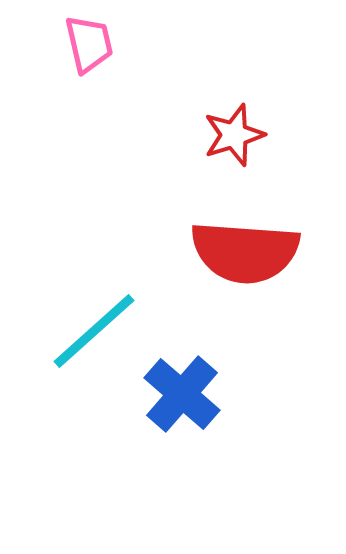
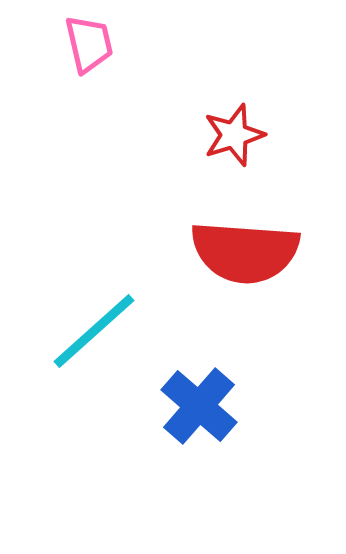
blue cross: moved 17 px right, 12 px down
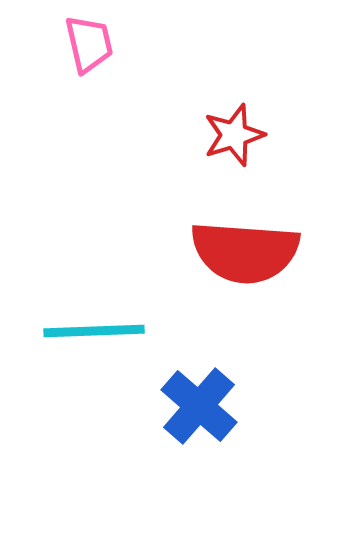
cyan line: rotated 40 degrees clockwise
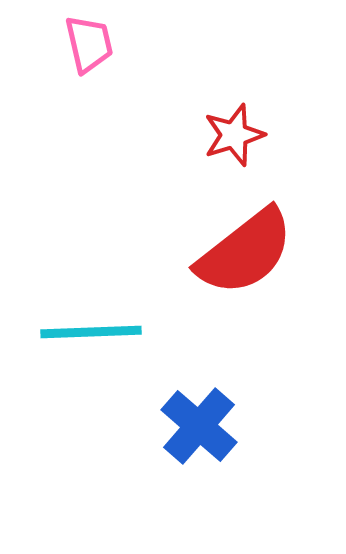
red semicircle: rotated 42 degrees counterclockwise
cyan line: moved 3 px left, 1 px down
blue cross: moved 20 px down
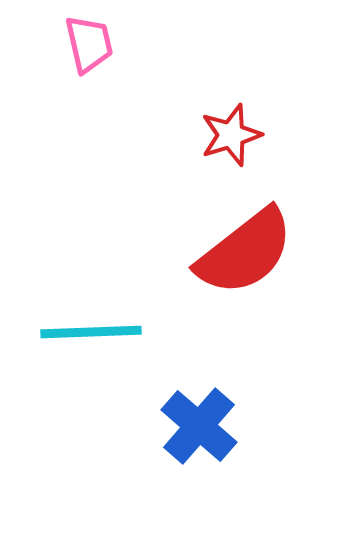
red star: moved 3 px left
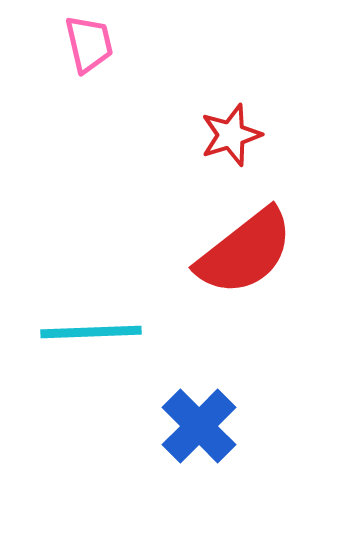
blue cross: rotated 4 degrees clockwise
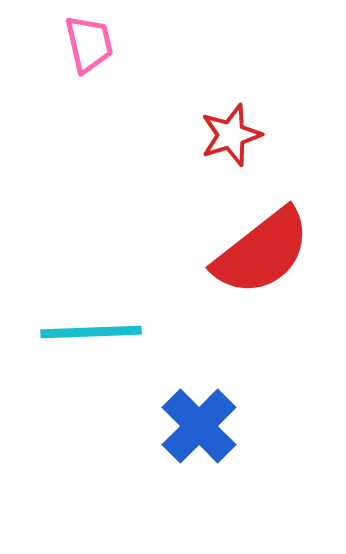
red semicircle: moved 17 px right
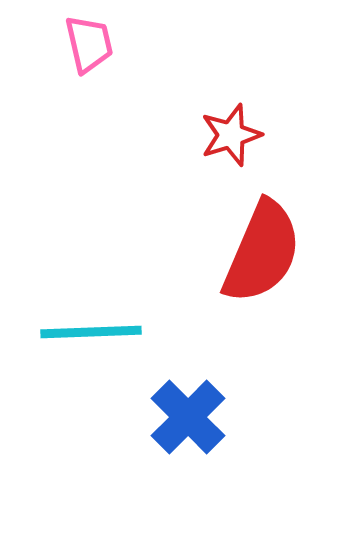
red semicircle: rotated 29 degrees counterclockwise
blue cross: moved 11 px left, 9 px up
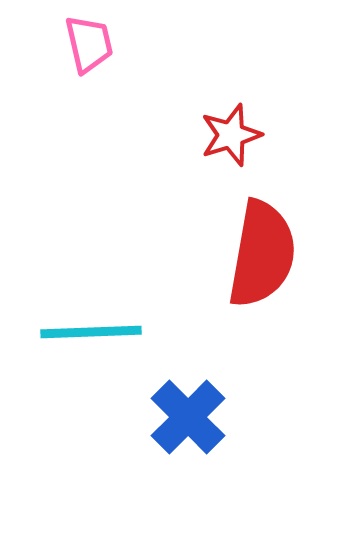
red semicircle: moved 2 px down; rotated 13 degrees counterclockwise
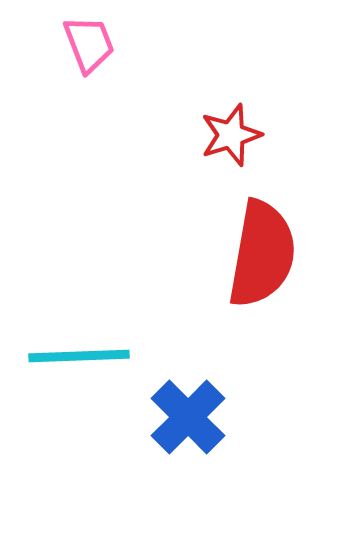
pink trapezoid: rotated 8 degrees counterclockwise
cyan line: moved 12 px left, 24 px down
